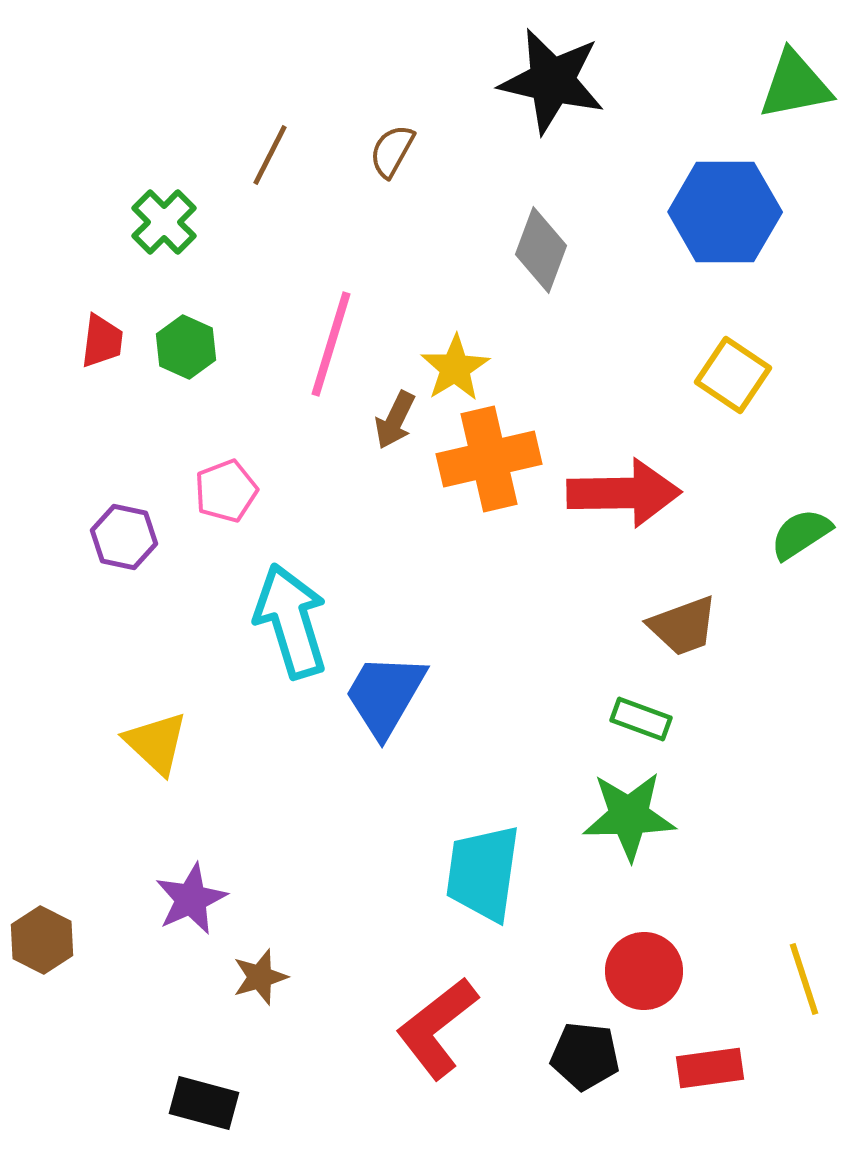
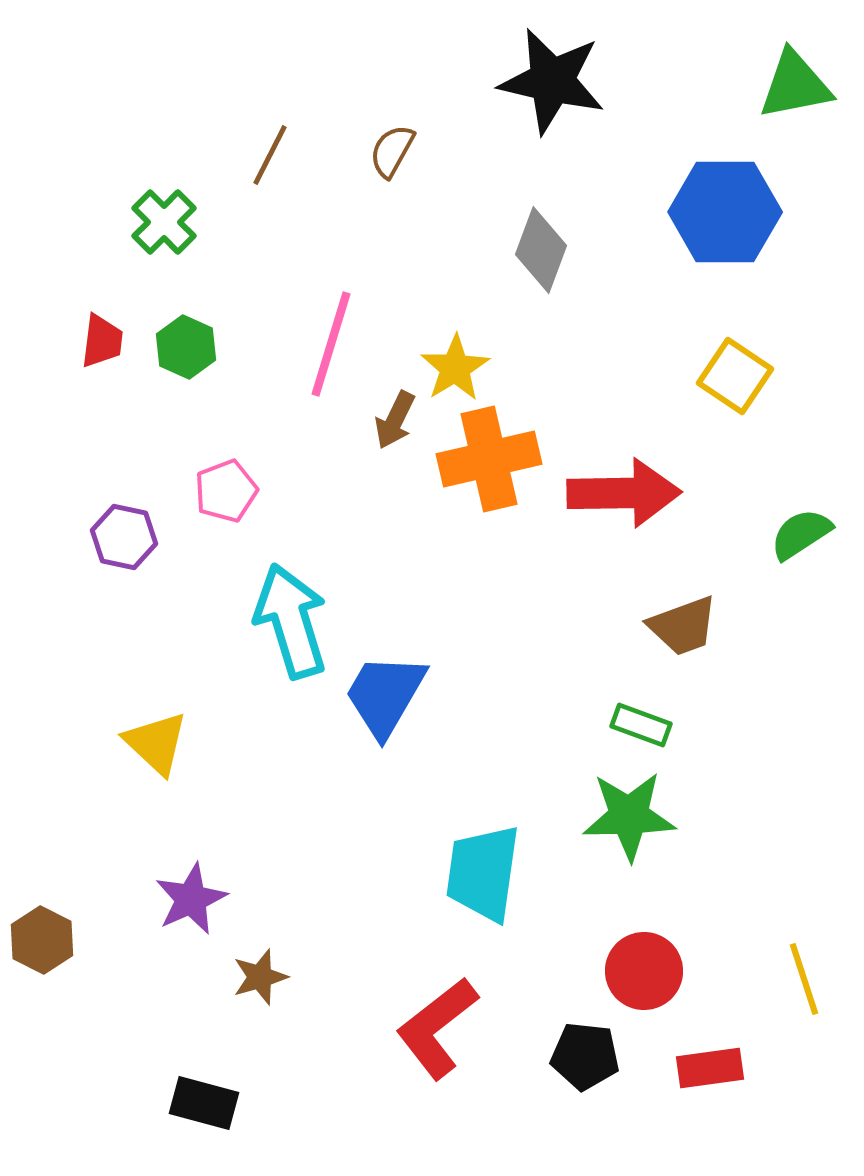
yellow square: moved 2 px right, 1 px down
green rectangle: moved 6 px down
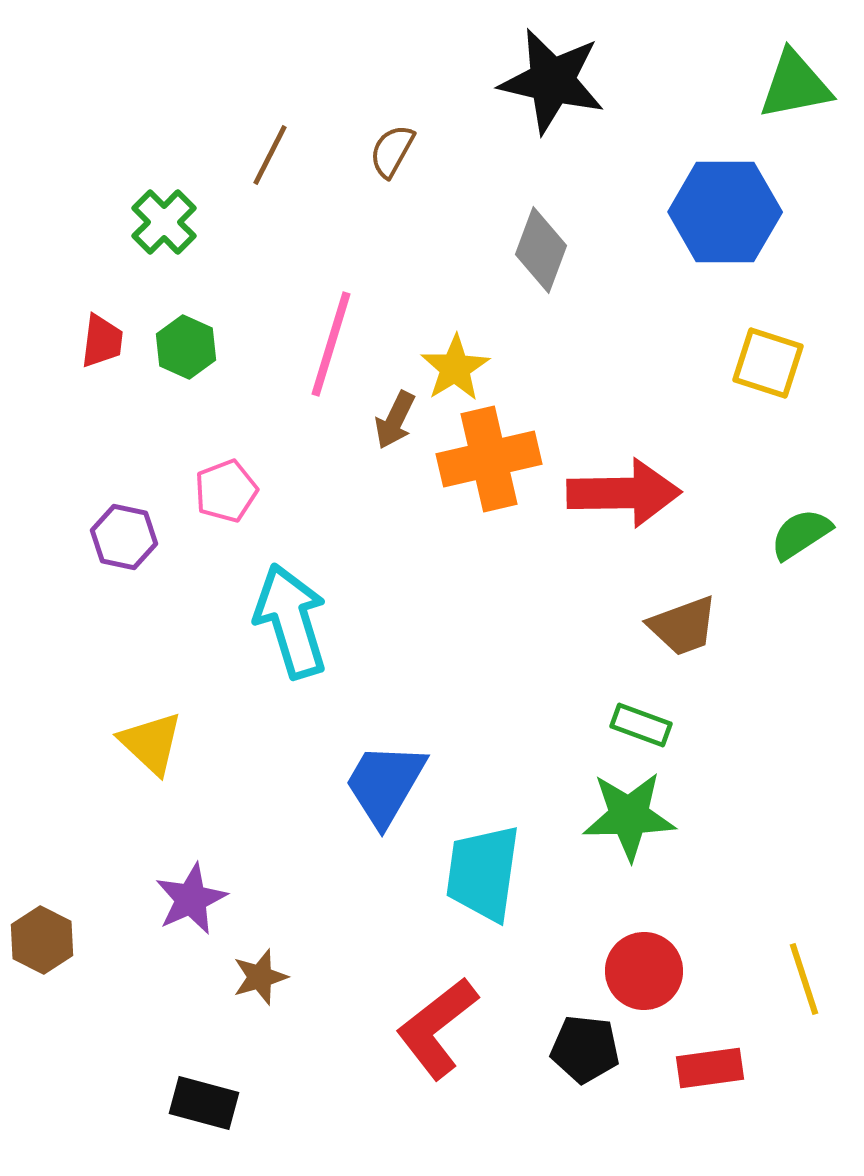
yellow square: moved 33 px right, 13 px up; rotated 16 degrees counterclockwise
blue trapezoid: moved 89 px down
yellow triangle: moved 5 px left
black pentagon: moved 7 px up
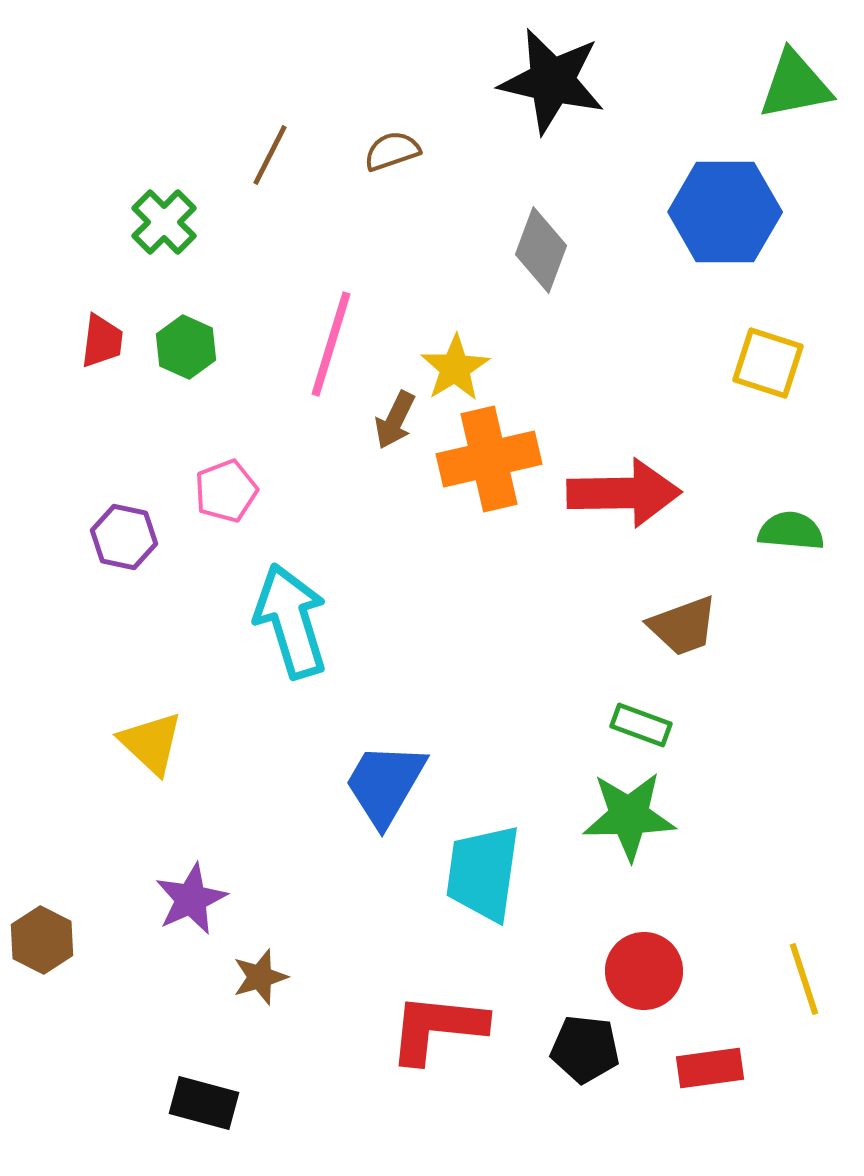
brown semicircle: rotated 42 degrees clockwise
green semicircle: moved 10 px left, 3 px up; rotated 38 degrees clockwise
red L-shape: rotated 44 degrees clockwise
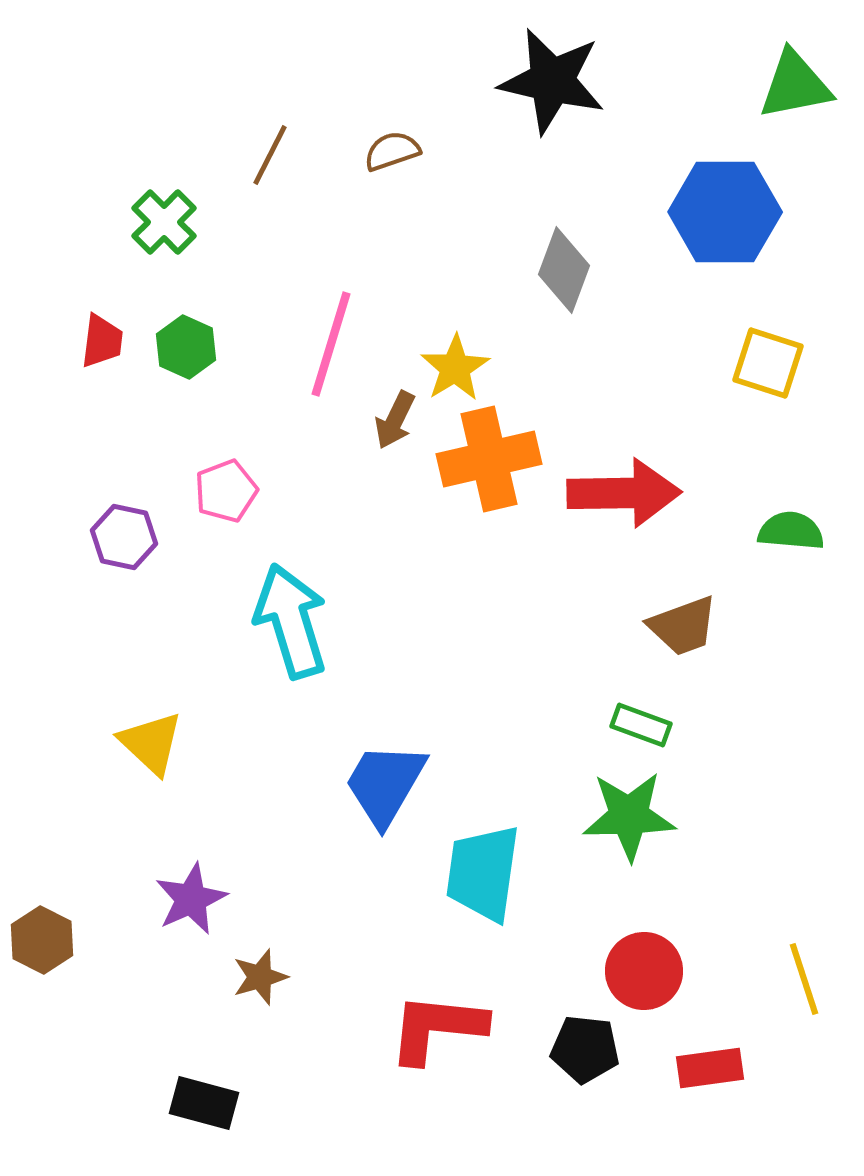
gray diamond: moved 23 px right, 20 px down
